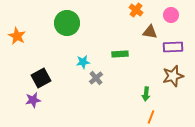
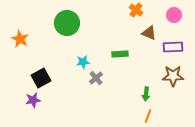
pink circle: moved 3 px right
brown triangle: moved 1 px left, 1 px down; rotated 14 degrees clockwise
orange star: moved 3 px right, 3 px down
brown star: rotated 15 degrees clockwise
orange line: moved 3 px left, 1 px up
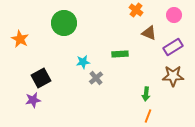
green circle: moved 3 px left
purple rectangle: rotated 30 degrees counterclockwise
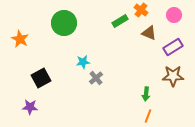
orange cross: moved 5 px right
green rectangle: moved 33 px up; rotated 28 degrees counterclockwise
purple star: moved 3 px left, 7 px down; rotated 14 degrees clockwise
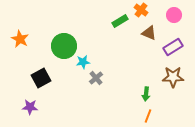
green circle: moved 23 px down
brown star: moved 1 px down
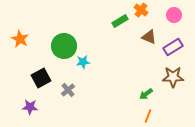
brown triangle: moved 4 px down
gray cross: moved 28 px left, 12 px down
green arrow: rotated 48 degrees clockwise
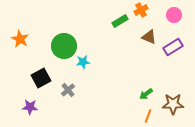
orange cross: rotated 24 degrees clockwise
brown star: moved 27 px down
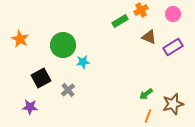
pink circle: moved 1 px left, 1 px up
green circle: moved 1 px left, 1 px up
brown star: rotated 15 degrees counterclockwise
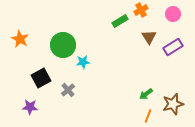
brown triangle: rotated 35 degrees clockwise
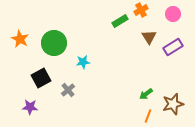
green circle: moved 9 px left, 2 px up
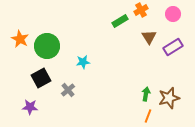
green circle: moved 7 px left, 3 px down
green arrow: rotated 136 degrees clockwise
brown star: moved 4 px left, 6 px up
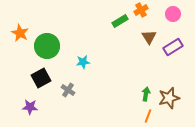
orange star: moved 6 px up
gray cross: rotated 16 degrees counterclockwise
